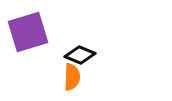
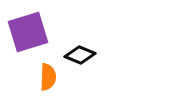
orange semicircle: moved 24 px left
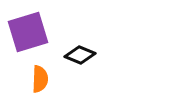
orange semicircle: moved 8 px left, 2 px down
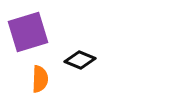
black diamond: moved 5 px down
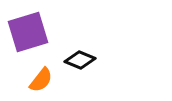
orange semicircle: moved 1 px right, 1 px down; rotated 36 degrees clockwise
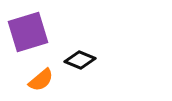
orange semicircle: rotated 12 degrees clockwise
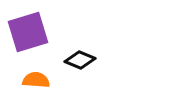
orange semicircle: moved 5 px left; rotated 136 degrees counterclockwise
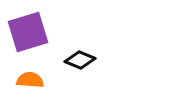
orange semicircle: moved 6 px left
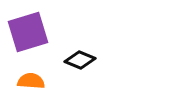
orange semicircle: moved 1 px right, 1 px down
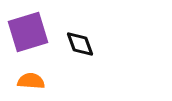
black diamond: moved 16 px up; rotated 48 degrees clockwise
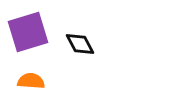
black diamond: rotated 8 degrees counterclockwise
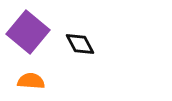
purple square: rotated 33 degrees counterclockwise
